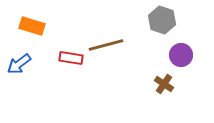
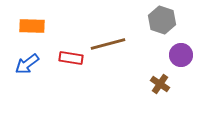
orange rectangle: rotated 15 degrees counterclockwise
brown line: moved 2 px right, 1 px up
blue arrow: moved 8 px right
brown cross: moved 4 px left
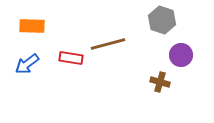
brown cross: moved 2 px up; rotated 18 degrees counterclockwise
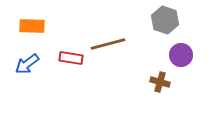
gray hexagon: moved 3 px right
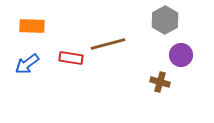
gray hexagon: rotated 12 degrees clockwise
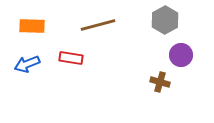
brown line: moved 10 px left, 19 px up
blue arrow: rotated 15 degrees clockwise
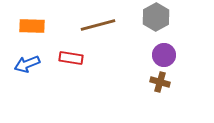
gray hexagon: moved 9 px left, 3 px up
purple circle: moved 17 px left
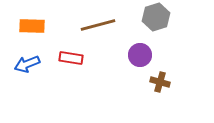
gray hexagon: rotated 12 degrees clockwise
purple circle: moved 24 px left
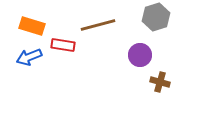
orange rectangle: rotated 15 degrees clockwise
red rectangle: moved 8 px left, 13 px up
blue arrow: moved 2 px right, 7 px up
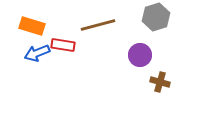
blue arrow: moved 8 px right, 4 px up
